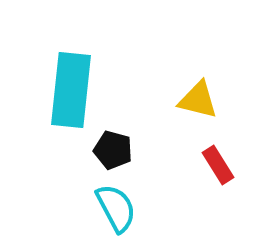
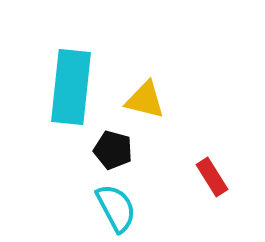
cyan rectangle: moved 3 px up
yellow triangle: moved 53 px left
red rectangle: moved 6 px left, 12 px down
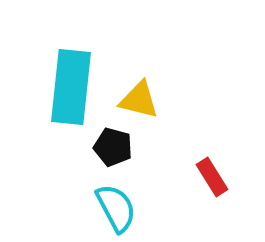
yellow triangle: moved 6 px left
black pentagon: moved 3 px up
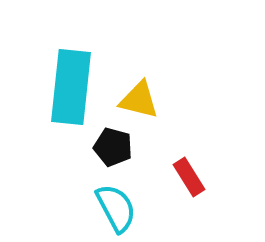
red rectangle: moved 23 px left
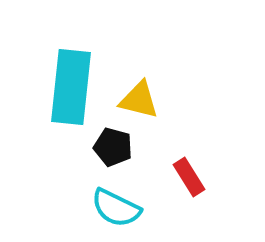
cyan semicircle: rotated 144 degrees clockwise
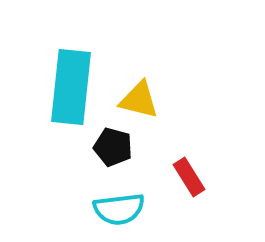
cyan semicircle: moved 3 px right, 1 px down; rotated 33 degrees counterclockwise
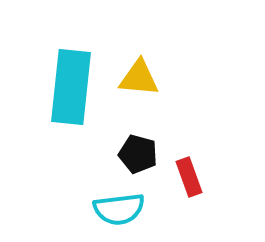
yellow triangle: moved 22 px up; rotated 9 degrees counterclockwise
black pentagon: moved 25 px right, 7 px down
red rectangle: rotated 12 degrees clockwise
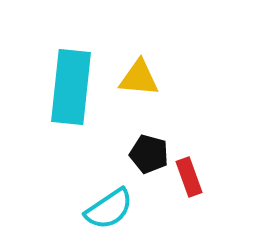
black pentagon: moved 11 px right
cyan semicircle: moved 10 px left; rotated 27 degrees counterclockwise
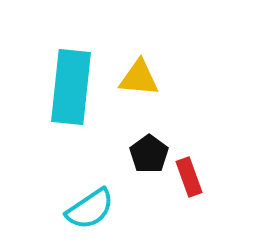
black pentagon: rotated 21 degrees clockwise
cyan semicircle: moved 19 px left
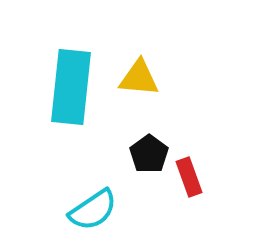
cyan semicircle: moved 3 px right, 1 px down
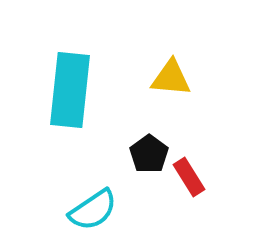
yellow triangle: moved 32 px right
cyan rectangle: moved 1 px left, 3 px down
red rectangle: rotated 12 degrees counterclockwise
